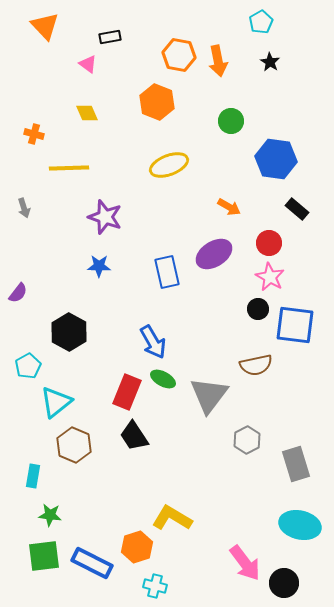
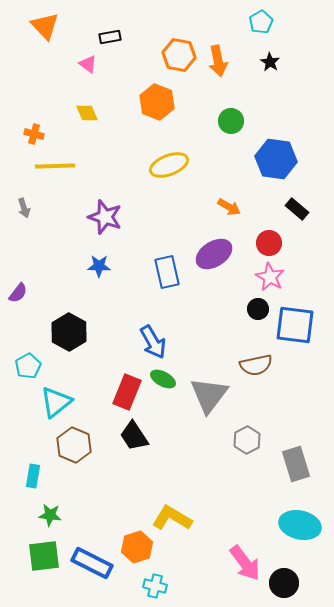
yellow line at (69, 168): moved 14 px left, 2 px up
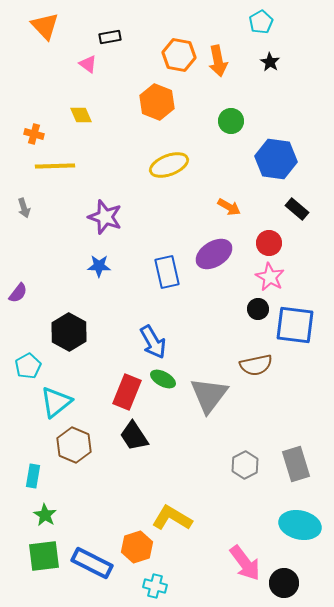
yellow diamond at (87, 113): moved 6 px left, 2 px down
gray hexagon at (247, 440): moved 2 px left, 25 px down
green star at (50, 515): moved 5 px left; rotated 25 degrees clockwise
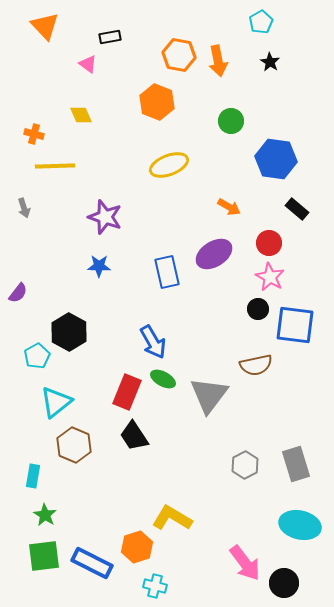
cyan pentagon at (28, 366): moved 9 px right, 10 px up
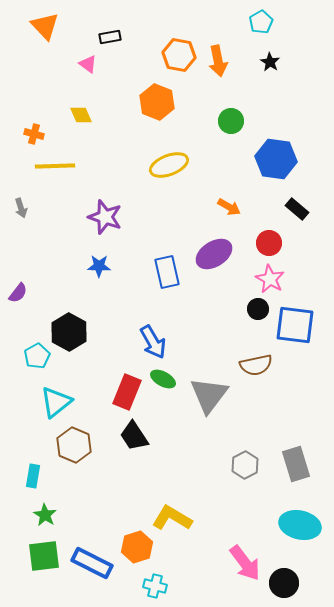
gray arrow at (24, 208): moved 3 px left
pink star at (270, 277): moved 2 px down
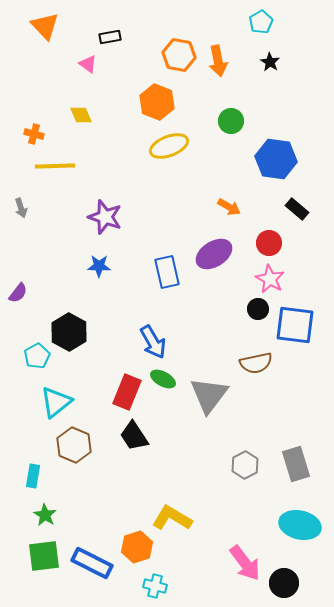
yellow ellipse at (169, 165): moved 19 px up
brown semicircle at (256, 365): moved 2 px up
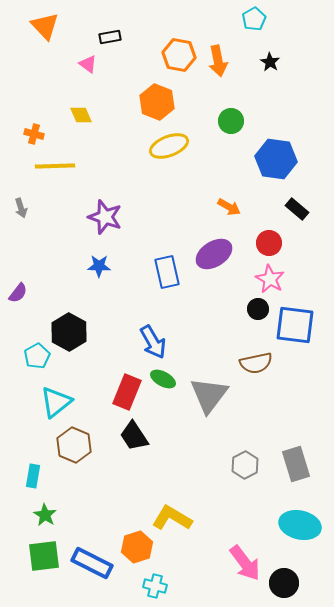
cyan pentagon at (261, 22): moved 7 px left, 3 px up
